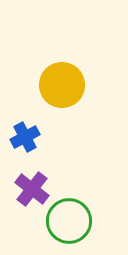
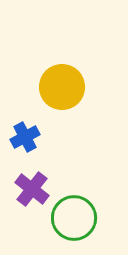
yellow circle: moved 2 px down
green circle: moved 5 px right, 3 px up
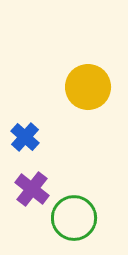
yellow circle: moved 26 px right
blue cross: rotated 20 degrees counterclockwise
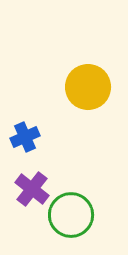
blue cross: rotated 24 degrees clockwise
green circle: moved 3 px left, 3 px up
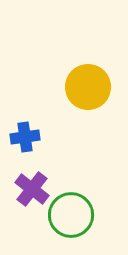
blue cross: rotated 16 degrees clockwise
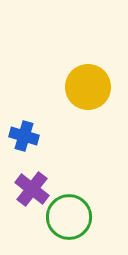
blue cross: moved 1 px left, 1 px up; rotated 24 degrees clockwise
green circle: moved 2 px left, 2 px down
